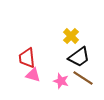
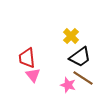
black trapezoid: moved 1 px right
pink triangle: rotated 35 degrees clockwise
pink star: moved 7 px right, 4 px down
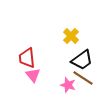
black trapezoid: moved 2 px right, 3 px down
